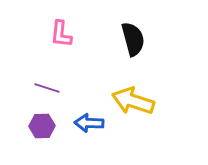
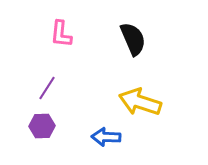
black semicircle: rotated 8 degrees counterclockwise
purple line: rotated 75 degrees counterclockwise
yellow arrow: moved 7 px right, 1 px down
blue arrow: moved 17 px right, 14 px down
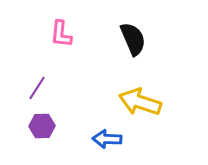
purple line: moved 10 px left
blue arrow: moved 1 px right, 2 px down
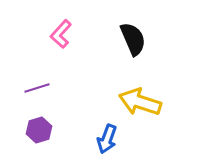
pink L-shape: rotated 36 degrees clockwise
purple line: rotated 40 degrees clockwise
purple hexagon: moved 3 px left, 4 px down; rotated 15 degrees counterclockwise
blue arrow: rotated 72 degrees counterclockwise
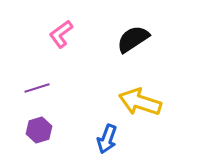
pink L-shape: rotated 12 degrees clockwise
black semicircle: rotated 100 degrees counterclockwise
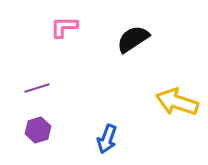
pink L-shape: moved 3 px right, 7 px up; rotated 36 degrees clockwise
yellow arrow: moved 37 px right
purple hexagon: moved 1 px left
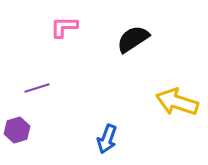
purple hexagon: moved 21 px left
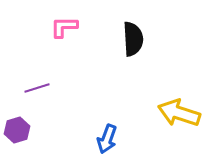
black semicircle: rotated 120 degrees clockwise
yellow arrow: moved 2 px right, 11 px down
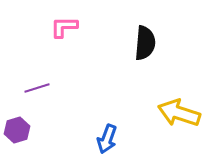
black semicircle: moved 12 px right, 4 px down; rotated 8 degrees clockwise
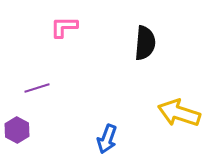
purple hexagon: rotated 15 degrees counterclockwise
